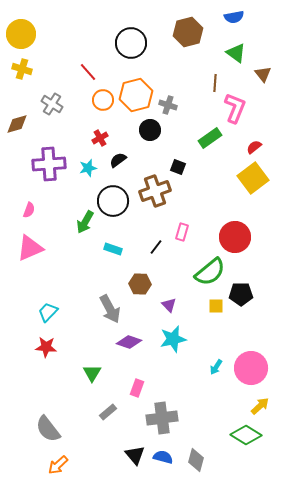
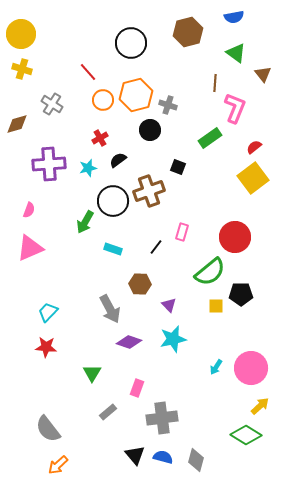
brown cross at (155, 191): moved 6 px left
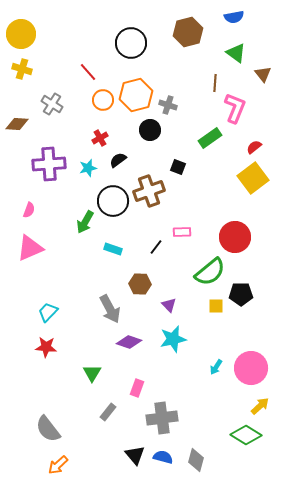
brown diamond at (17, 124): rotated 20 degrees clockwise
pink rectangle at (182, 232): rotated 72 degrees clockwise
gray rectangle at (108, 412): rotated 12 degrees counterclockwise
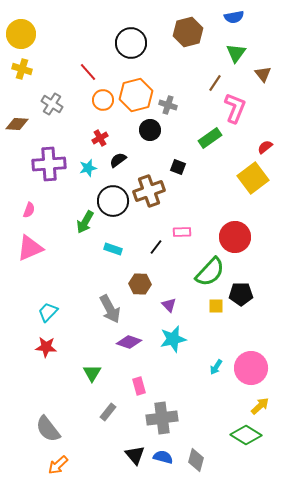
green triangle at (236, 53): rotated 30 degrees clockwise
brown line at (215, 83): rotated 30 degrees clockwise
red semicircle at (254, 147): moved 11 px right
green semicircle at (210, 272): rotated 8 degrees counterclockwise
pink rectangle at (137, 388): moved 2 px right, 2 px up; rotated 36 degrees counterclockwise
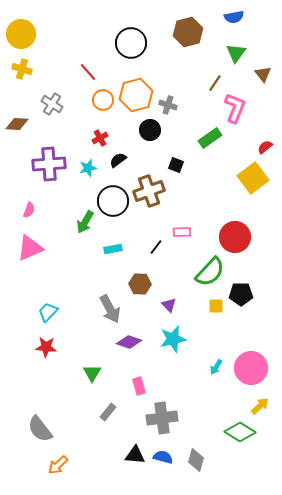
black square at (178, 167): moved 2 px left, 2 px up
cyan rectangle at (113, 249): rotated 30 degrees counterclockwise
gray semicircle at (48, 429): moved 8 px left
green diamond at (246, 435): moved 6 px left, 3 px up
black triangle at (135, 455): rotated 45 degrees counterclockwise
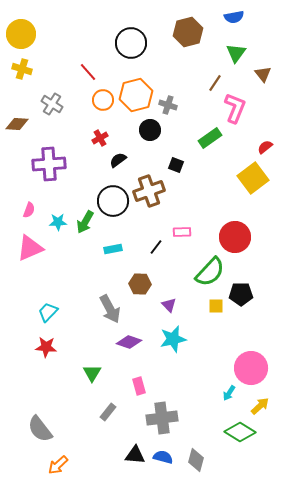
cyan star at (88, 168): moved 30 px left, 54 px down; rotated 12 degrees clockwise
cyan arrow at (216, 367): moved 13 px right, 26 px down
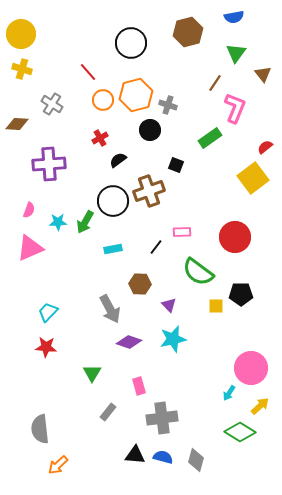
green semicircle at (210, 272): moved 12 px left; rotated 84 degrees clockwise
gray semicircle at (40, 429): rotated 32 degrees clockwise
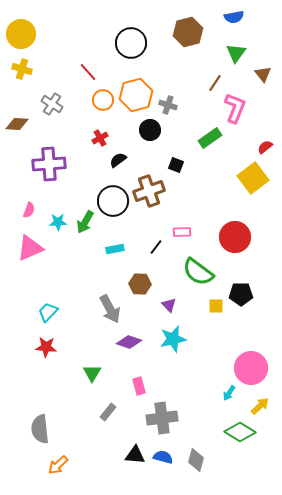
cyan rectangle at (113, 249): moved 2 px right
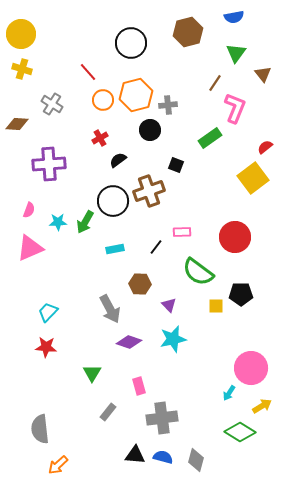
gray cross at (168, 105): rotated 24 degrees counterclockwise
yellow arrow at (260, 406): moved 2 px right; rotated 12 degrees clockwise
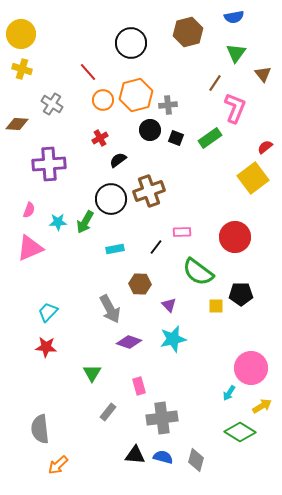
black square at (176, 165): moved 27 px up
black circle at (113, 201): moved 2 px left, 2 px up
